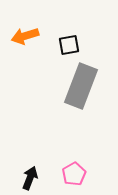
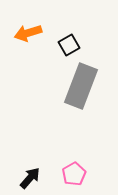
orange arrow: moved 3 px right, 3 px up
black square: rotated 20 degrees counterclockwise
black arrow: rotated 20 degrees clockwise
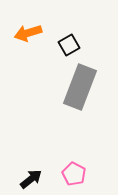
gray rectangle: moved 1 px left, 1 px down
pink pentagon: rotated 15 degrees counterclockwise
black arrow: moved 1 px right, 1 px down; rotated 10 degrees clockwise
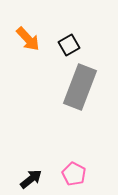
orange arrow: moved 6 px down; rotated 116 degrees counterclockwise
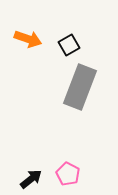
orange arrow: rotated 28 degrees counterclockwise
pink pentagon: moved 6 px left
